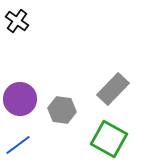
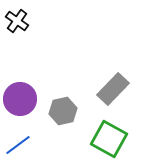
gray hexagon: moved 1 px right, 1 px down; rotated 20 degrees counterclockwise
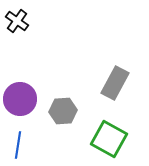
gray rectangle: moved 2 px right, 6 px up; rotated 16 degrees counterclockwise
gray hexagon: rotated 8 degrees clockwise
blue line: rotated 44 degrees counterclockwise
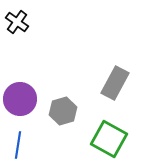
black cross: moved 1 px down
gray hexagon: rotated 12 degrees counterclockwise
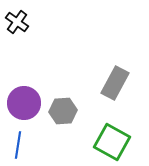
purple circle: moved 4 px right, 4 px down
gray hexagon: rotated 12 degrees clockwise
green square: moved 3 px right, 3 px down
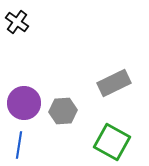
gray rectangle: moved 1 px left; rotated 36 degrees clockwise
blue line: moved 1 px right
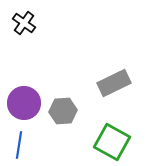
black cross: moved 7 px right, 1 px down
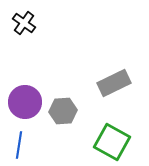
purple circle: moved 1 px right, 1 px up
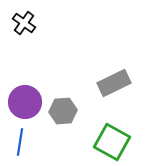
blue line: moved 1 px right, 3 px up
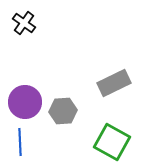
blue line: rotated 12 degrees counterclockwise
